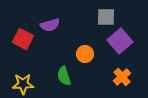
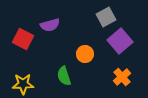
gray square: rotated 30 degrees counterclockwise
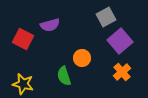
orange circle: moved 3 px left, 4 px down
orange cross: moved 5 px up
yellow star: rotated 15 degrees clockwise
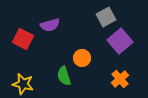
orange cross: moved 2 px left, 7 px down
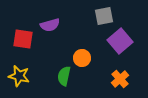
gray square: moved 2 px left, 1 px up; rotated 18 degrees clockwise
red square: rotated 20 degrees counterclockwise
green semicircle: rotated 30 degrees clockwise
yellow star: moved 4 px left, 8 px up
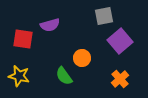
green semicircle: rotated 48 degrees counterclockwise
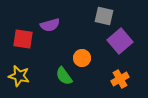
gray square: rotated 24 degrees clockwise
orange cross: rotated 12 degrees clockwise
